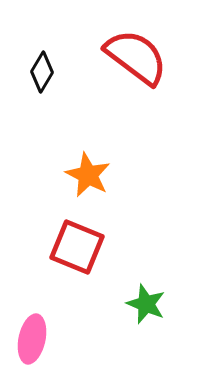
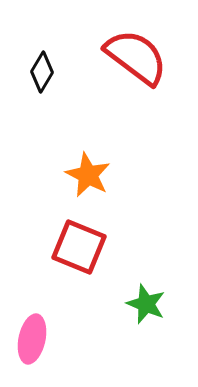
red square: moved 2 px right
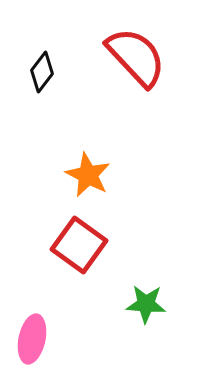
red semicircle: rotated 10 degrees clockwise
black diamond: rotated 6 degrees clockwise
red square: moved 2 px up; rotated 14 degrees clockwise
green star: rotated 18 degrees counterclockwise
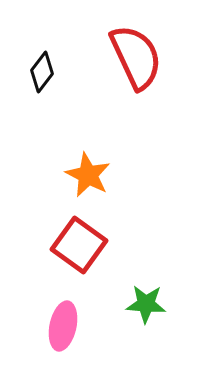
red semicircle: rotated 18 degrees clockwise
pink ellipse: moved 31 px right, 13 px up
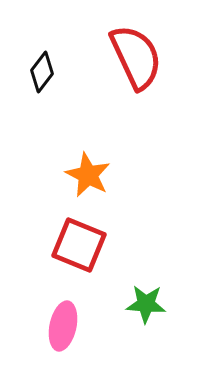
red square: rotated 14 degrees counterclockwise
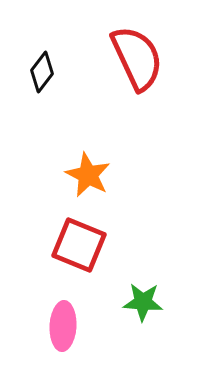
red semicircle: moved 1 px right, 1 px down
green star: moved 3 px left, 2 px up
pink ellipse: rotated 9 degrees counterclockwise
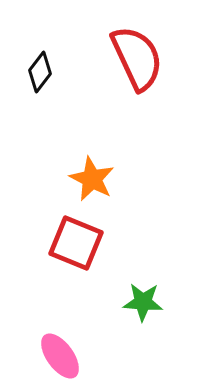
black diamond: moved 2 px left
orange star: moved 4 px right, 4 px down
red square: moved 3 px left, 2 px up
pink ellipse: moved 3 px left, 30 px down; rotated 39 degrees counterclockwise
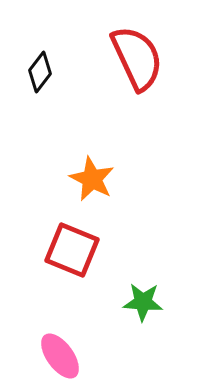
red square: moved 4 px left, 7 px down
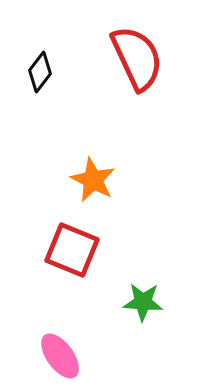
orange star: moved 1 px right, 1 px down
